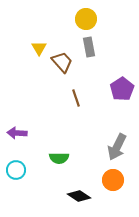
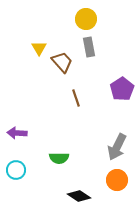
orange circle: moved 4 px right
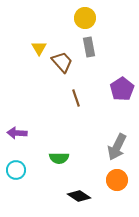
yellow circle: moved 1 px left, 1 px up
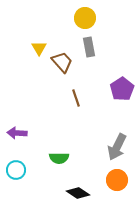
black diamond: moved 1 px left, 3 px up
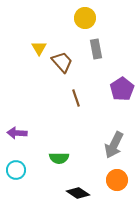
gray rectangle: moved 7 px right, 2 px down
gray arrow: moved 3 px left, 2 px up
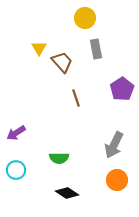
purple arrow: moved 1 px left; rotated 36 degrees counterclockwise
black diamond: moved 11 px left
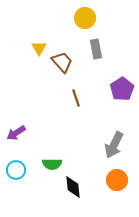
green semicircle: moved 7 px left, 6 px down
black diamond: moved 6 px right, 6 px up; rotated 50 degrees clockwise
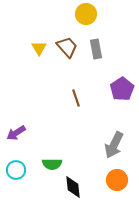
yellow circle: moved 1 px right, 4 px up
brown trapezoid: moved 5 px right, 15 px up
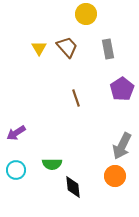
gray rectangle: moved 12 px right
gray arrow: moved 8 px right, 1 px down
orange circle: moved 2 px left, 4 px up
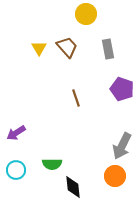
purple pentagon: rotated 20 degrees counterclockwise
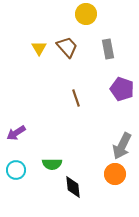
orange circle: moved 2 px up
